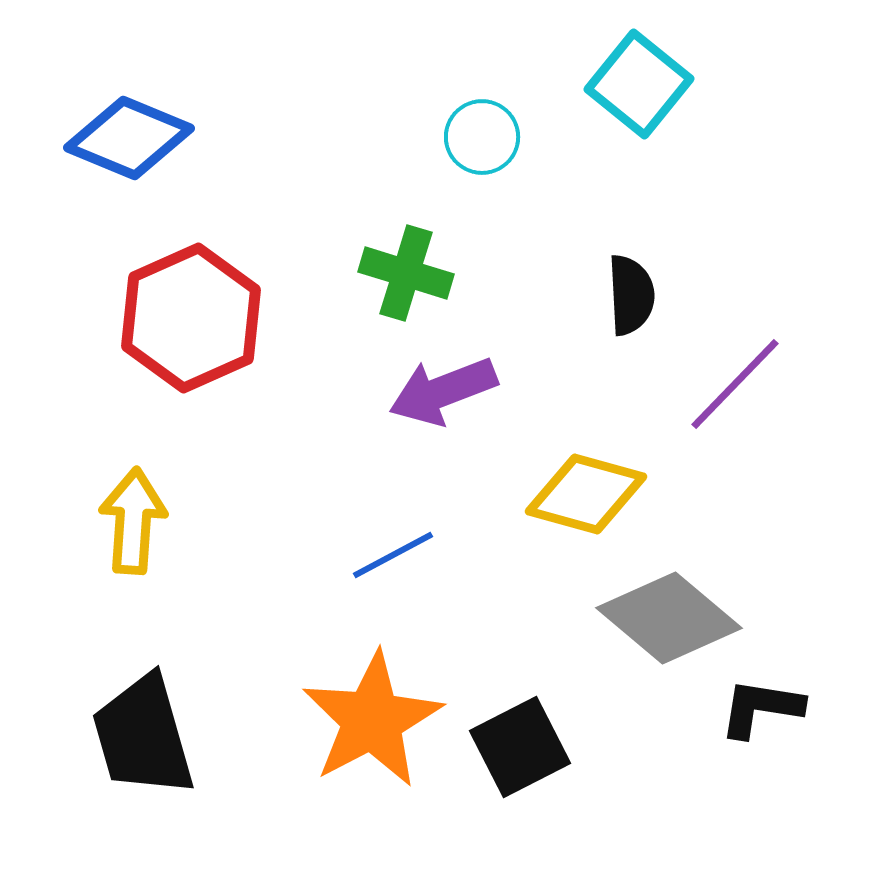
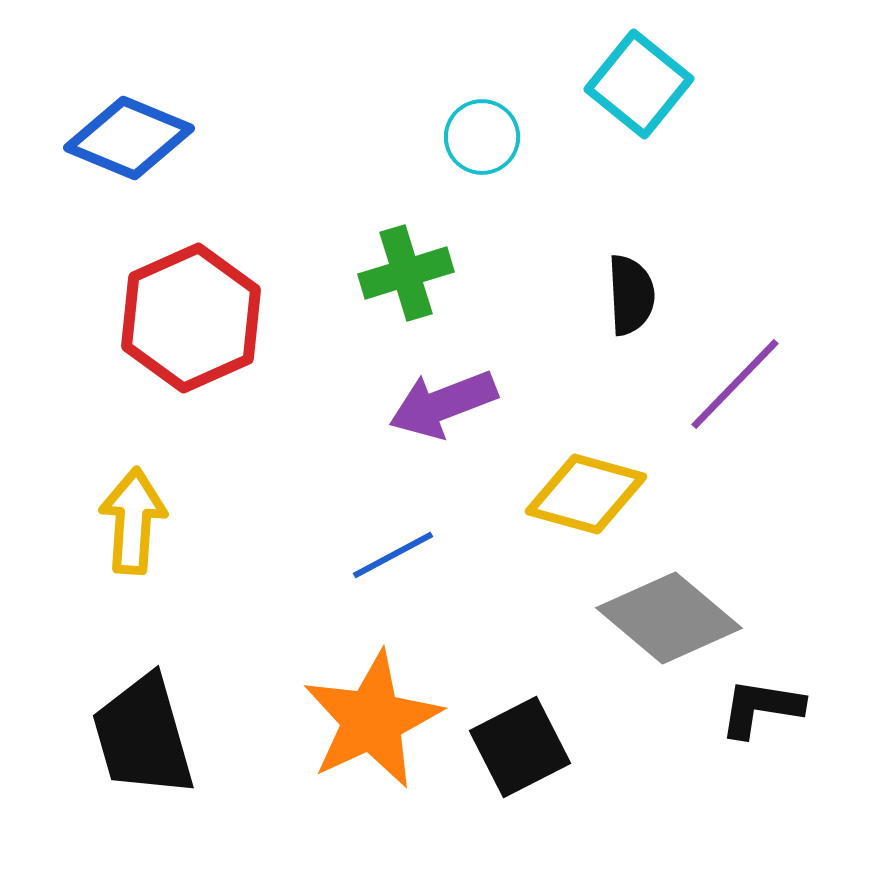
green cross: rotated 34 degrees counterclockwise
purple arrow: moved 13 px down
orange star: rotated 3 degrees clockwise
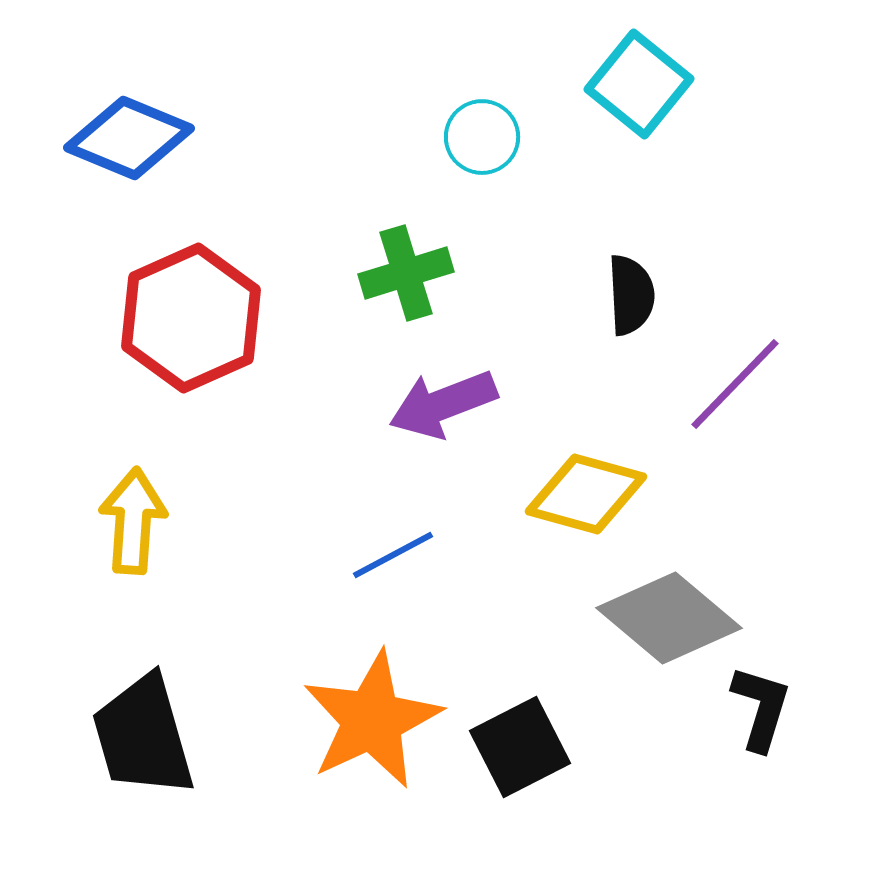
black L-shape: rotated 98 degrees clockwise
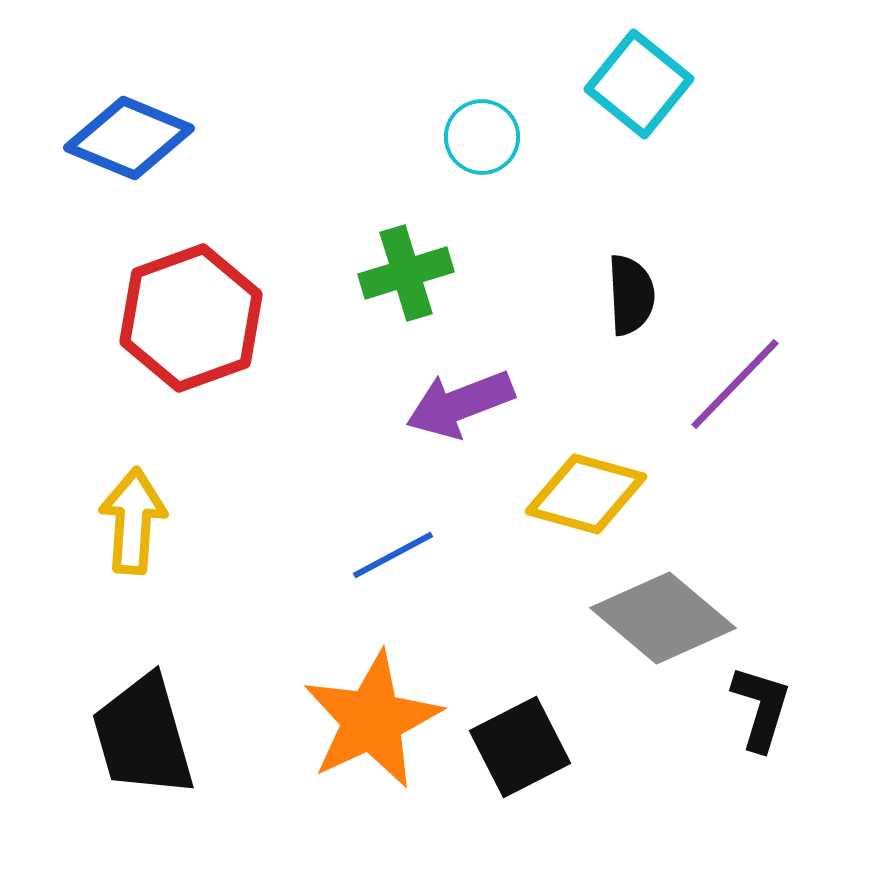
red hexagon: rotated 4 degrees clockwise
purple arrow: moved 17 px right
gray diamond: moved 6 px left
